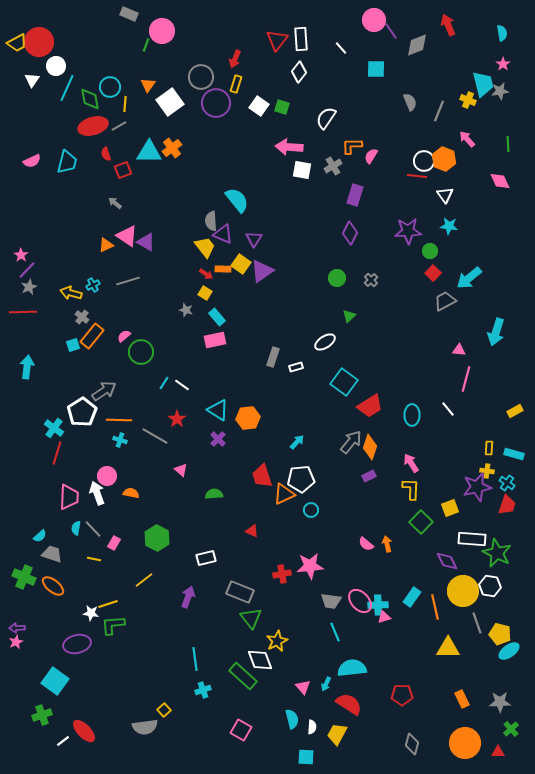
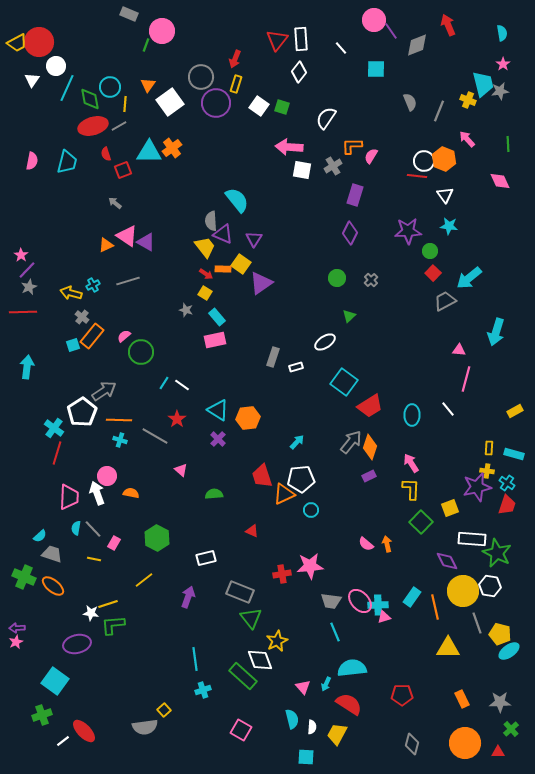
pink semicircle at (32, 161): rotated 54 degrees counterclockwise
purple triangle at (262, 271): moved 1 px left, 12 px down
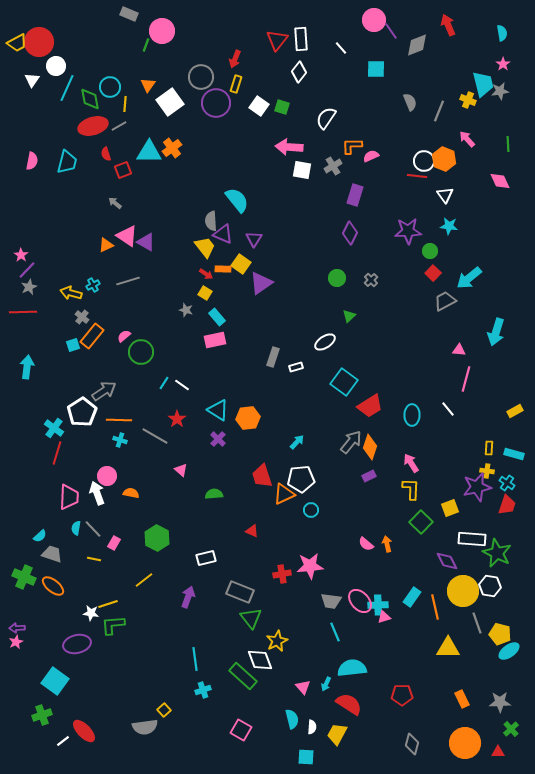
pink semicircle at (371, 156): rotated 35 degrees clockwise
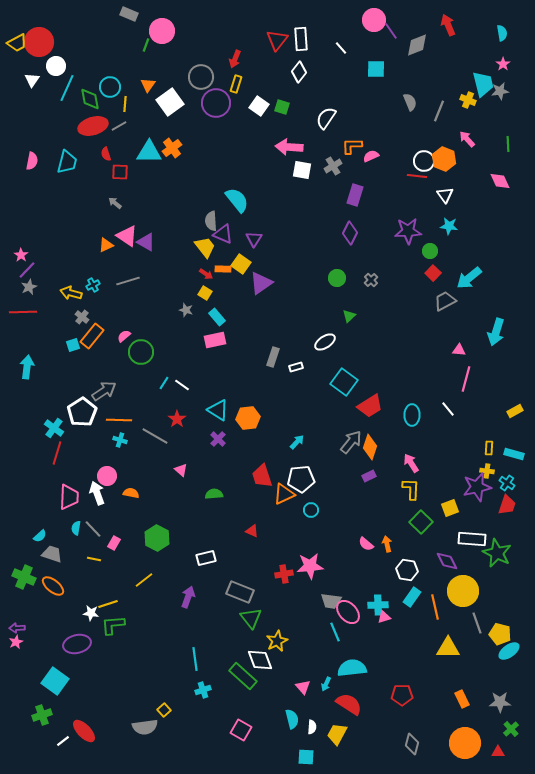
red square at (123, 170): moved 3 px left, 2 px down; rotated 24 degrees clockwise
red cross at (282, 574): moved 2 px right
white hexagon at (490, 586): moved 83 px left, 16 px up
pink ellipse at (360, 601): moved 12 px left, 11 px down
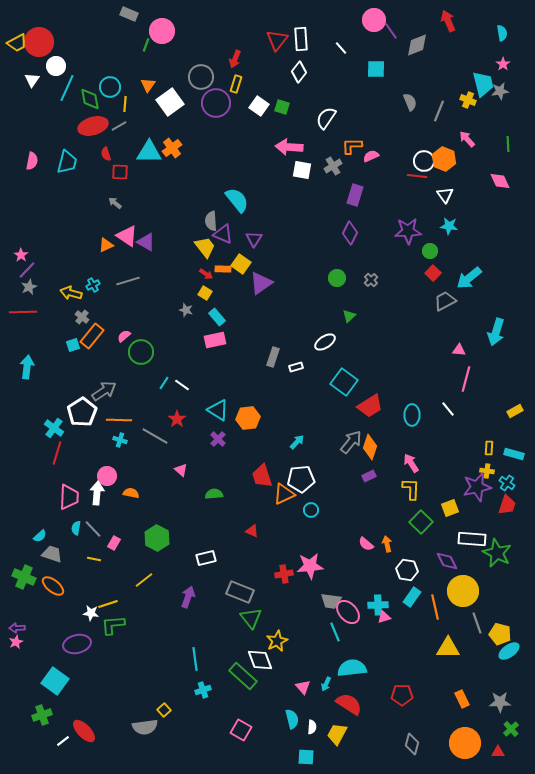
red arrow at (448, 25): moved 4 px up
white arrow at (97, 493): rotated 25 degrees clockwise
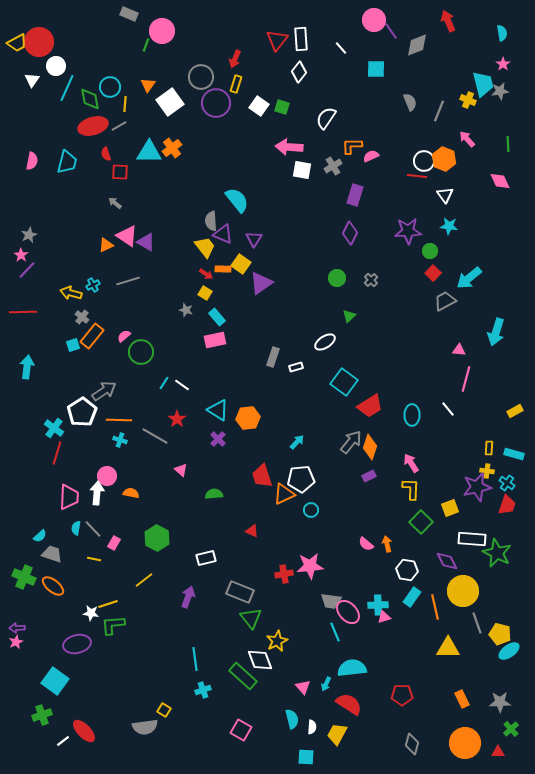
gray star at (29, 287): moved 52 px up
yellow square at (164, 710): rotated 16 degrees counterclockwise
